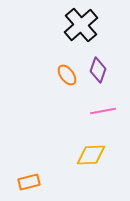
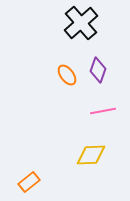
black cross: moved 2 px up
orange rectangle: rotated 25 degrees counterclockwise
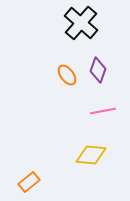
black cross: rotated 8 degrees counterclockwise
yellow diamond: rotated 8 degrees clockwise
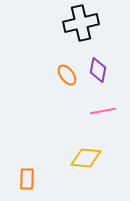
black cross: rotated 36 degrees clockwise
purple diamond: rotated 10 degrees counterclockwise
yellow diamond: moved 5 px left, 3 px down
orange rectangle: moved 2 px left, 3 px up; rotated 50 degrees counterclockwise
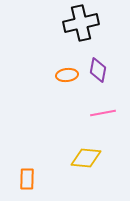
orange ellipse: rotated 60 degrees counterclockwise
pink line: moved 2 px down
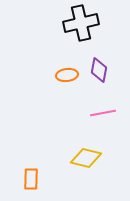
purple diamond: moved 1 px right
yellow diamond: rotated 8 degrees clockwise
orange rectangle: moved 4 px right
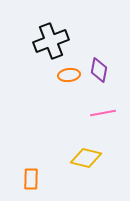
black cross: moved 30 px left, 18 px down; rotated 8 degrees counterclockwise
orange ellipse: moved 2 px right
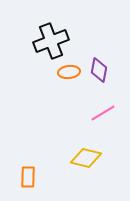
orange ellipse: moved 3 px up
pink line: rotated 20 degrees counterclockwise
orange rectangle: moved 3 px left, 2 px up
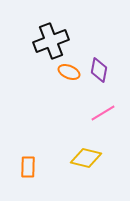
orange ellipse: rotated 30 degrees clockwise
orange rectangle: moved 10 px up
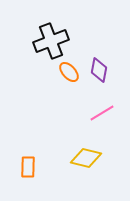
orange ellipse: rotated 25 degrees clockwise
pink line: moved 1 px left
